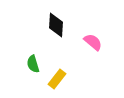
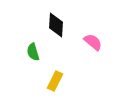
green semicircle: moved 12 px up
yellow rectangle: moved 2 px left, 2 px down; rotated 12 degrees counterclockwise
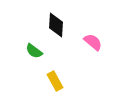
green semicircle: moved 1 px right, 1 px up; rotated 36 degrees counterclockwise
yellow rectangle: rotated 54 degrees counterclockwise
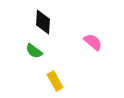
black diamond: moved 13 px left, 3 px up
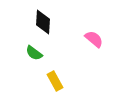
pink semicircle: moved 1 px right, 3 px up
green semicircle: moved 2 px down
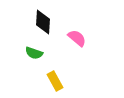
pink semicircle: moved 17 px left, 1 px up
green semicircle: rotated 18 degrees counterclockwise
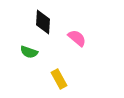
green semicircle: moved 5 px left, 1 px up
yellow rectangle: moved 4 px right, 2 px up
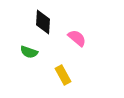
yellow rectangle: moved 4 px right, 4 px up
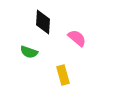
yellow rectangle: rotated 12 degrees clockwise
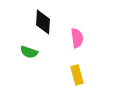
pink semicircle: rotated 42 degrees clockwise
yellow rectangle: moved 14 px right
